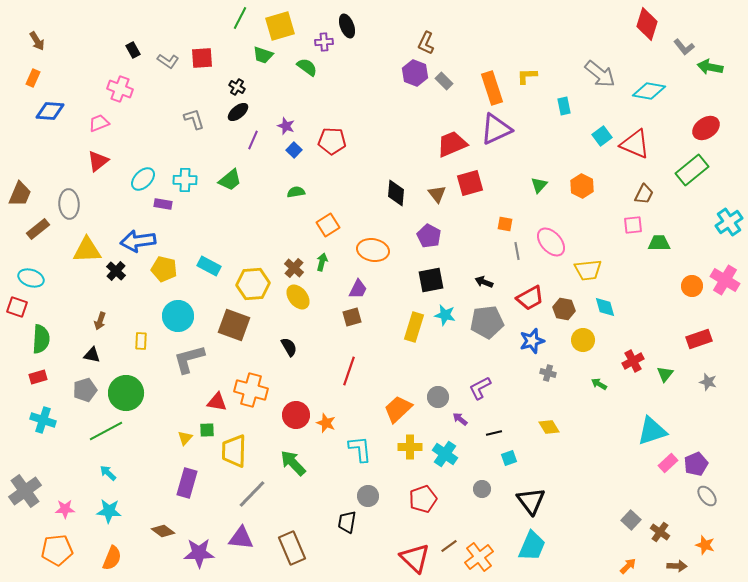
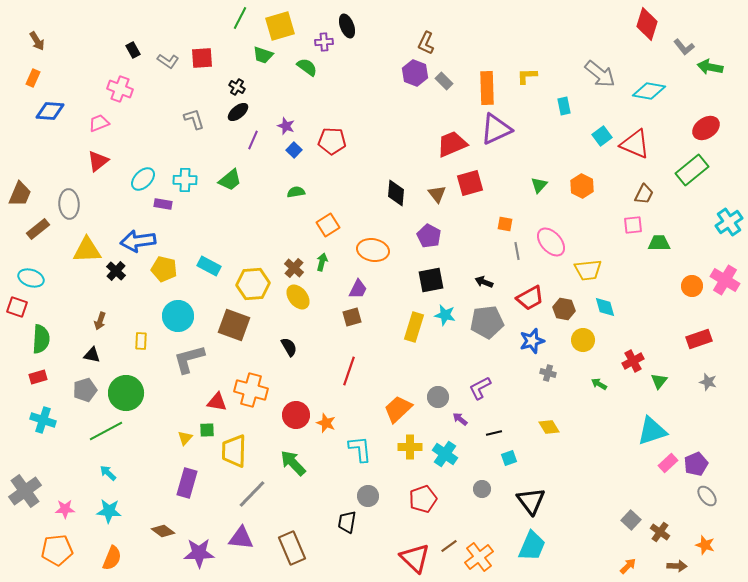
orange rectangle at (492, 88): moved 5 px left; rotated 16 degrees clockwise
green triangle at (665, 374): moved 6 px left, 7 px down
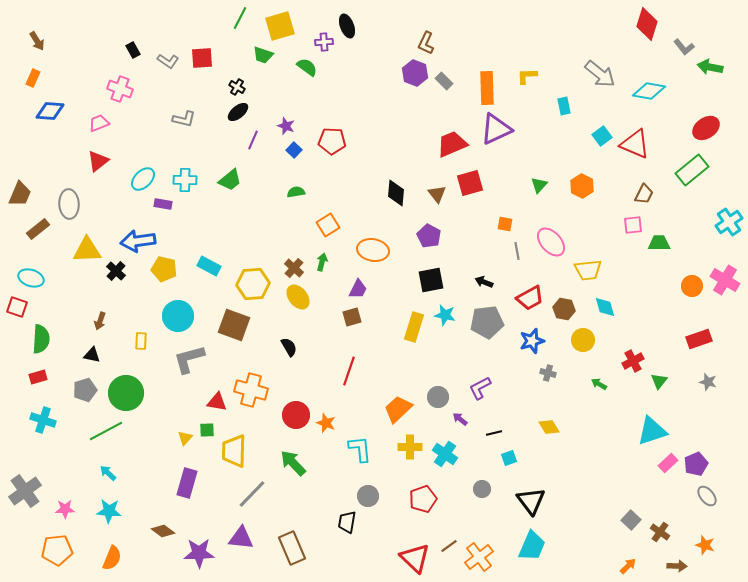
gray L-shape at (194, 119): moved 10 px left; rotated 120 degrees clockwise
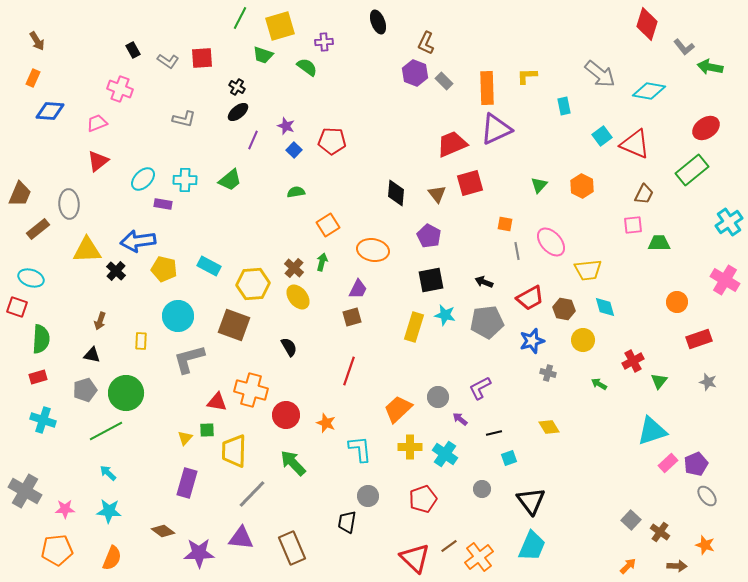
black ellipse at (347, 26): moved 31 px right, 4 px up
pink trapezoid at (99, 123): moved 2 px left
orange circle at (692, 286): moved 15 px left, 16 px down
red circle at (296, 415): moved 10 px left
gray cross at (25, 491): rotated 24 degrees counterclockwise
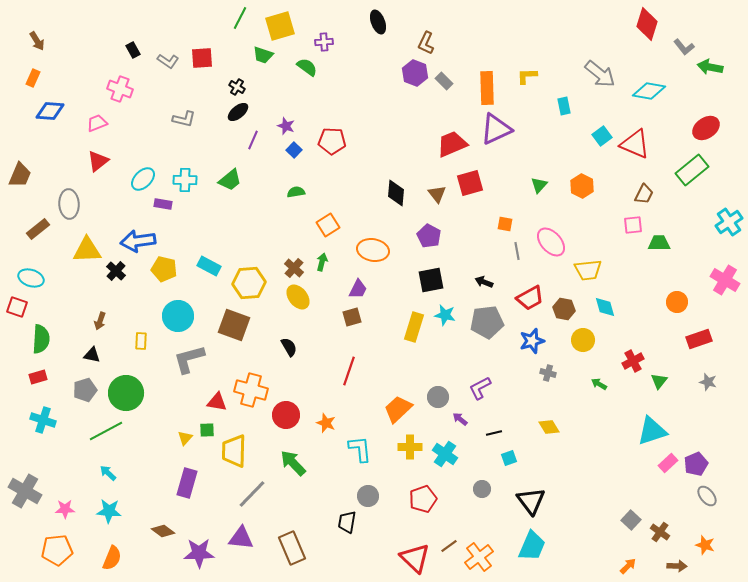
brown trapezoid at (20, 194): moved 19 px up
yellow hexagon at (253, 284): moved 4 px left, 1 px up
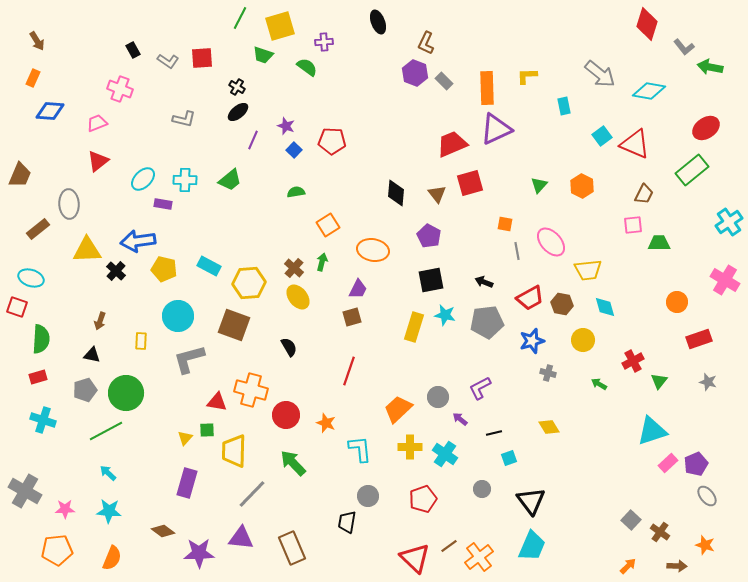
brown hexagon at (564, 309): moved 2 px left, 5 px up
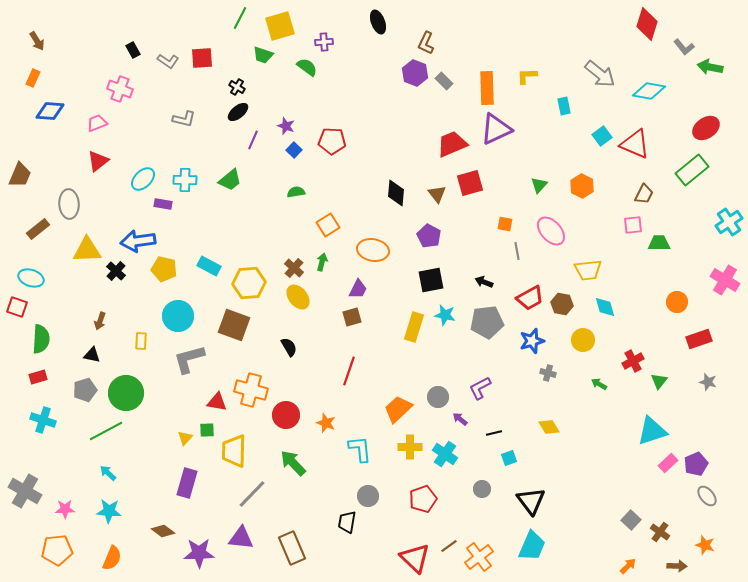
pink ellipse at (551, 242): moved 11 px up
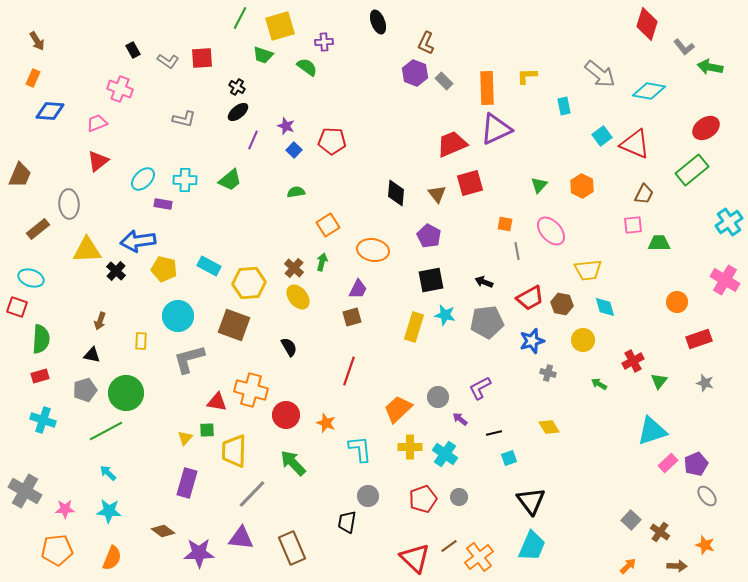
red rectangle at (38, 377): moved 2 px right, 1 px up
gray star at (708, 382): moved 3 px left, 1 px down
gray circle at (482, 489): moved 23 px left, 8 px down
